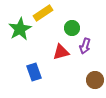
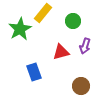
yellow rectangle: rotated 18 degrees counterclockwise
green circle: moved 1 px right, 7 px up
brown circle: moved 14 px left, 6 px down
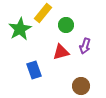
green circle: moved 7 px left, 4 px down
blue rectangle: moved 2 px up
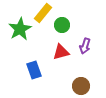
green circle: moved 4 px left
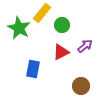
yellow rectangle: moved 1 px left
green star: moved 1 px left, 1 px up; rotated 15 degrees counterclockwise
purple arrow: rotated 147 degrees counterclockwise
red triangle: rotated 12 degrees counterclockwise
blue rectangle: moved 1 px left, 1 px up; rotated 30 degrees clockwise
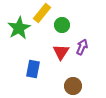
green star: rotated 15 degrees clockwise
purple arrow: moved 3 px left, 1 px down; rotated 28 degrees counterclockwise
red triangle: rotated 30 degrees counterclockwise
brown circle: moved 8 px left
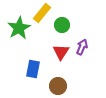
brown circle: moved 15 px left
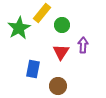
purple arrow: moved 1 px right, 2 px up; rotated 21 degrees counterclockwise
